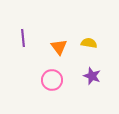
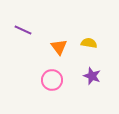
purple line: moved 8 px up; rotated 60 degrees counterclockwise
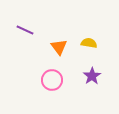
purple line: moved 2 px right
purple star: rotated 18 degrees clockwise
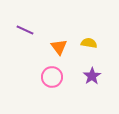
pink circle: moved 3 px up
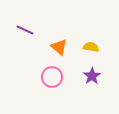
yellow semicircle: moved 2 px right, 4 px down
orange triangle: rotated 12 degrees counterclockwise
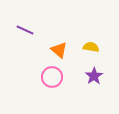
orange triangle: moved 3 px down
purple star: moved 2 px right
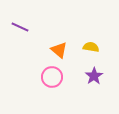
purple line: moved 5 px left, 3 px up
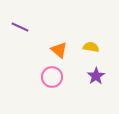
purple star: moved 2 px right
